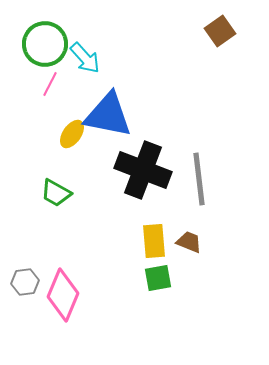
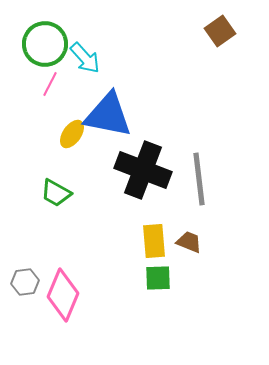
green square: rotated 8 degrees clockwise
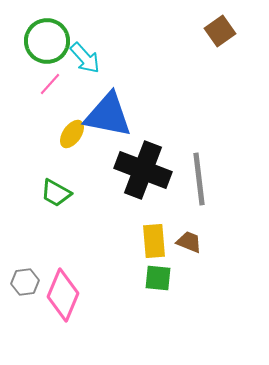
green circle: moved 2 px right, 3 px up
pink line: rotated 15 degrees clockwise
green square: rotated 8 degrees clockwise
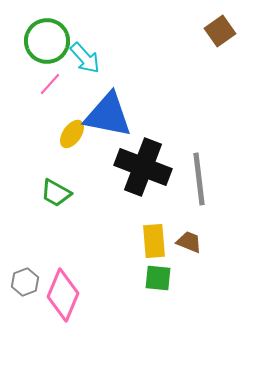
black cross: moved 3 px up
gray hexagon: rotated 12 degrees counterclockwise
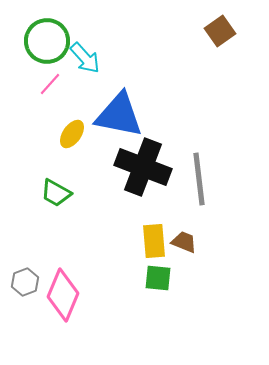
blue triangle: moved 11 px right
brown trapezoid: moved 5 px left
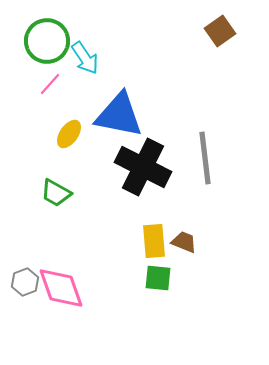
cyan arrow: rotated 8 degrees clockwise
yellow ellipse: moved 3 px left
black cross: rotated 6 degrees clockwise
gray line: moved 6 px right, 21 px up
pink diamond: moved 2 px left, 7 px up; rotated 42 degrees counterclockwise
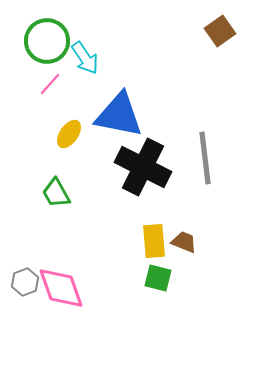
green trapezoid: rotated 32 degrees clockwise
green square: rotated 8 degrees clockwise
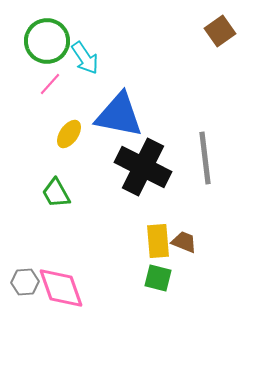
yellow rectangle: moved 4 px right
gray hexagon: rotated 16 degrees clockwise
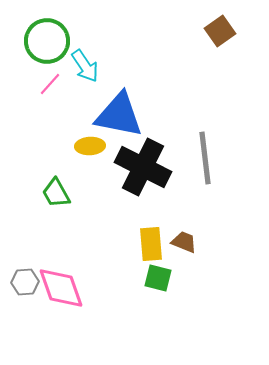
cyan arrow: moved 8 px down
yellow ellipse: moved 21 px right, 12 px down; rotated 52 degrees clockwise
yellow rectangle: moved 7 px left, 3 px down
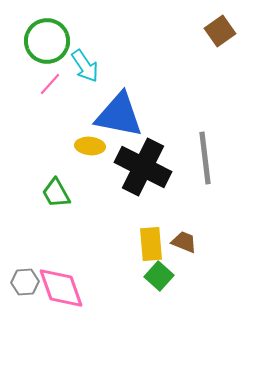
yellow ellipse: rotated 8 degrees clockwise
green square: moved 1 px right, 2 px up; rotated 28 degrees clockwise
